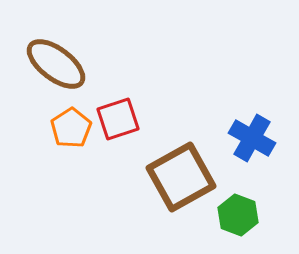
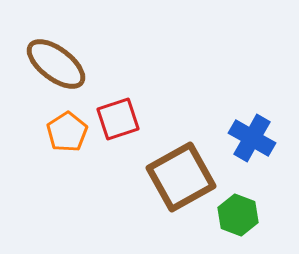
orange pentagon: moved 4 px left, 4 px down
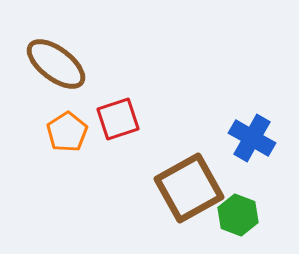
brown square: moved 8 px right, 11 px down
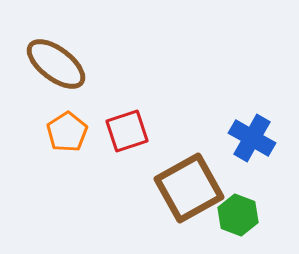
red square: moved 9 px right, 12 px down
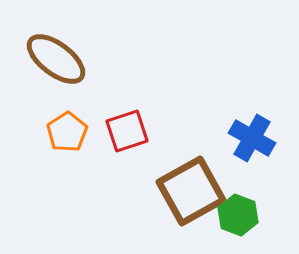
brown ellipse: moved 5 px up
brown square: moved 2 px right, 3 px down
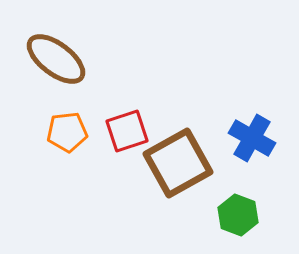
orange pentagon: rotated 27 degrees clockwise
brown square: moved 13 px left, 28 px up
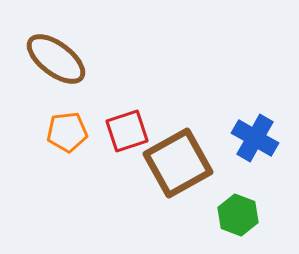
blue cross: moved 3 px right
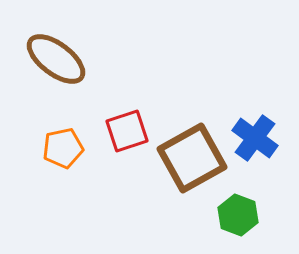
orange pentagon: moved 4 px left, 16 px down; rotated 6 degrees counterclockwise
blue cross: rotated 6 degrees clockwise
brown square: moved 14 px right, 5 px up
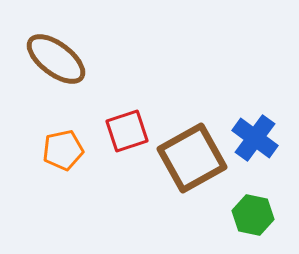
orange pentagon: moved 2 px down
green hexagon: moved 15 px right; rotated 9 degrees counterclockwise
